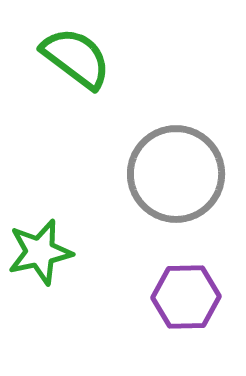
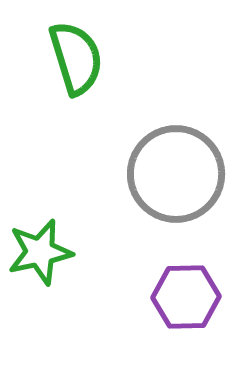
green semicircle: rotated 36 degrees clockwise
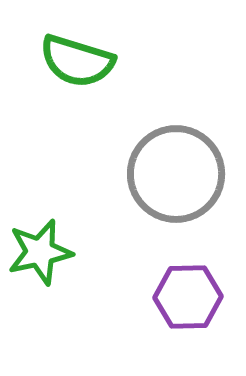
green semicircle: moved 1 px right, 3 px down; rotated 124 degrees clockwise
purple hexagon: moved 2 px right
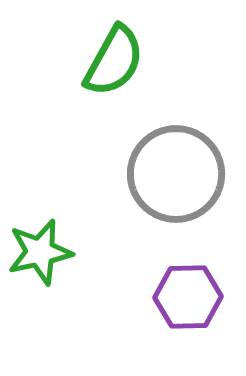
green semicircle: moved 37 px right; rotated 78 degrees counterclockwise
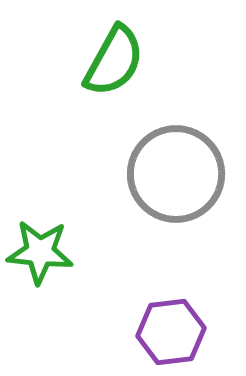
green star: rotated 18 degrees clockwise
purple hexagon: moved 17 px left, 35 px down; rotated 6 degrees counterclockwise
